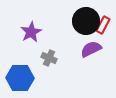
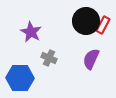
purple star: rotated 15 degrees counterclockwise
purple semicircle: moved 10 px down; rotated 40 degrees counterclockwise
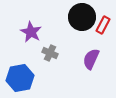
black circle: moved 4 px left, 4 px up
gray cross: moved 1 px right, 5 px up
blue hexagon: rotated 12 degrees counterclockwise
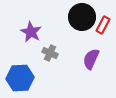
blue hexagon: rotated 8 degrees clockwise
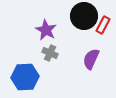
black circle: moved 2 px right, 1 px up
purple star: moved 15 px right, 2 px up
blue hexagon: moved 5 px right, 1 px up
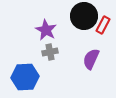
gray cross: moved 1 px up; rotated 35 degrees counterclockwise
